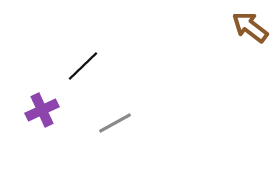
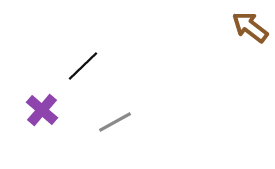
purple cross: rotated 24 degrees counterclockwise
gray line: moved 1 px up
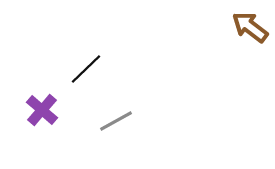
black line: moved 3 px right, 3 px down
gray line: moved 1 px right, 1 px up
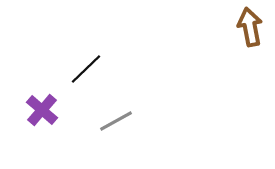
brown arrow: rotated 42 degrees clockwise
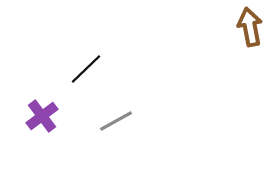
purple cross: moved 6 px down; rotated 12 degrees clockwise
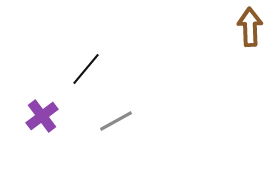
brown arrow: rotated 9 degrees clockwise
black line: rotated 6 degrees counterclockwise
